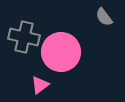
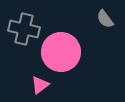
gray semicircle: moved 1 px right, 2 px down
gray cross: moved 8 px up
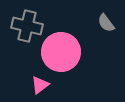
gray semicircle: moved 1 px right, 4 px down
gray cross: moved 3 px right, 3 px up
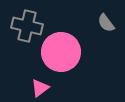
pink triangle: moved 3 px down
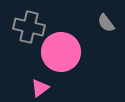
gray cross: moved 2 px right, 1 px down
